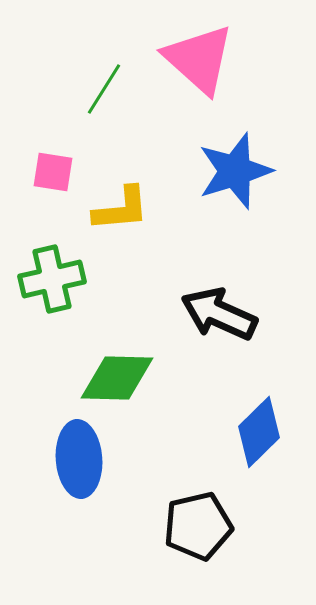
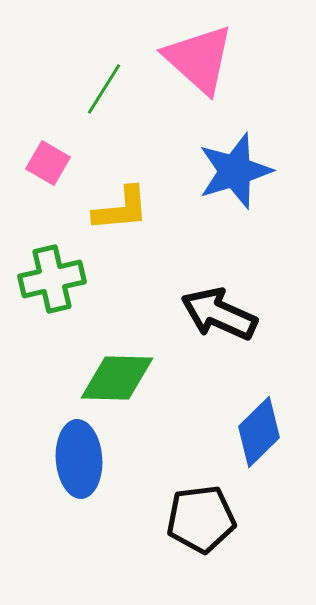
pink square: moved 5 px left, 9 px up; rotated 21 degrees clockwise
black pentagon: moved 3 px right, 7 px up; rotated 6 degrees clockwise
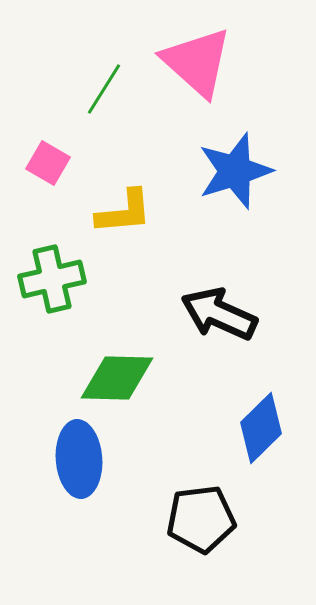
pink triangle: moved 2 px left, 3 px down
yellow L-shape: moved 3 px right, 3 px down
blue diamond: moved 2 px right, 4 px up
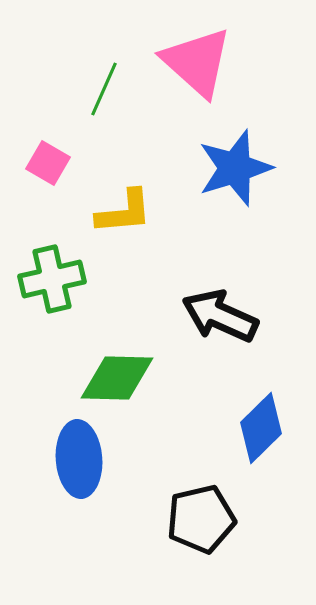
green line: rotated 8 degrees counterclockwise
blue star: moved 3 px up
black arrow: moved 1 px right, 2 px down
black pentagon: rotated 6 degrees counterclockwise
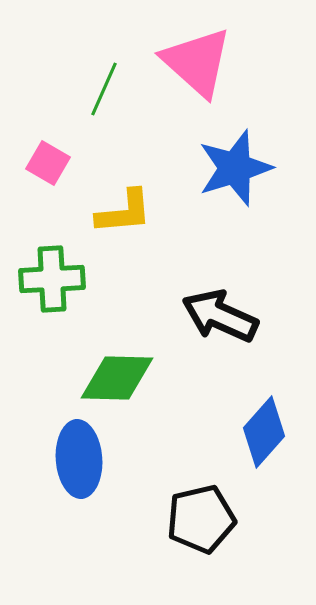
green cross: rotated 10 degrees clockwise
blue diamond: moved 3 px right, 4 px down; rotated 4 degrees counterclockwise
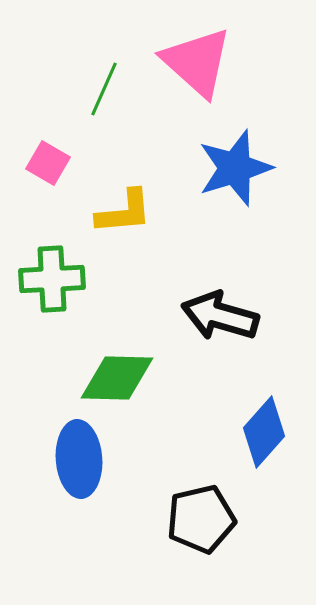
black arrow: rotated 8 degrees counterclockwise
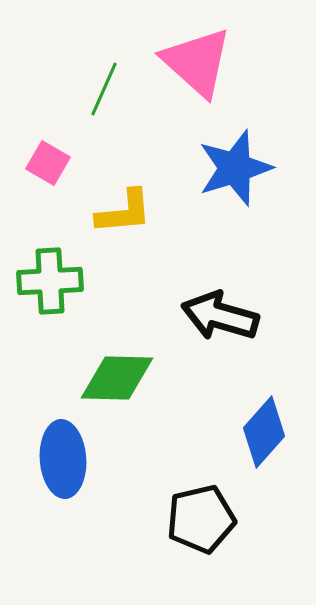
green cross: moved 2 px left, 2 px down
blue ellipse: moved 16 px left
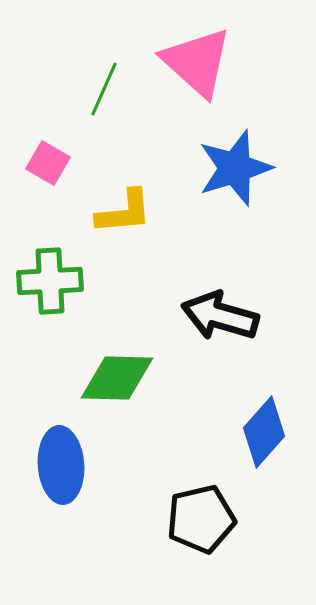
blue ellipse: moved 2 px left, 6 px down
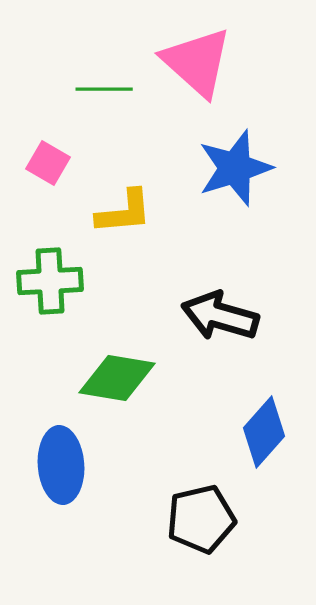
green line: rotated 66 degrees clockwise
green diamond: rotated 8 degrees clockwise
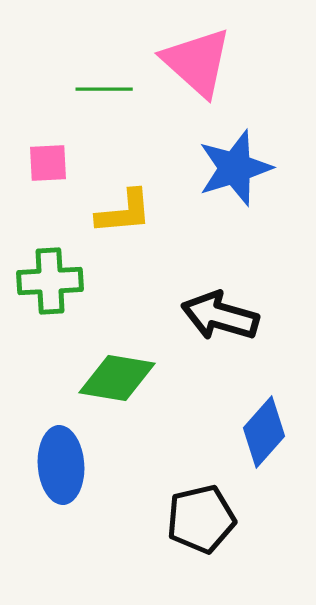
pink square: rotated 33 degrees counterclockwise
